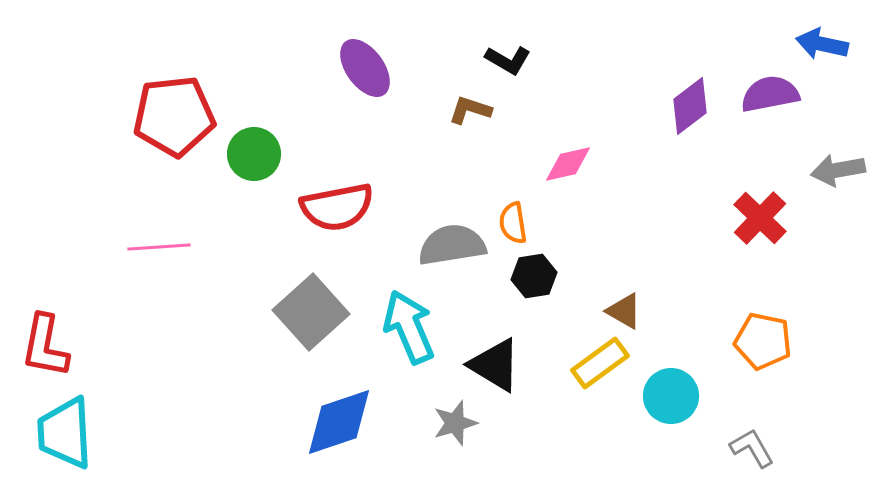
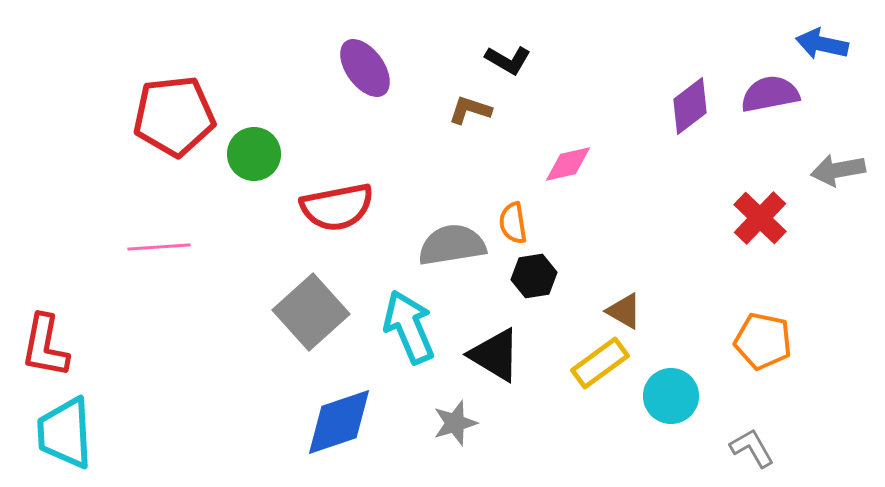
black triangle: moved 10 px up
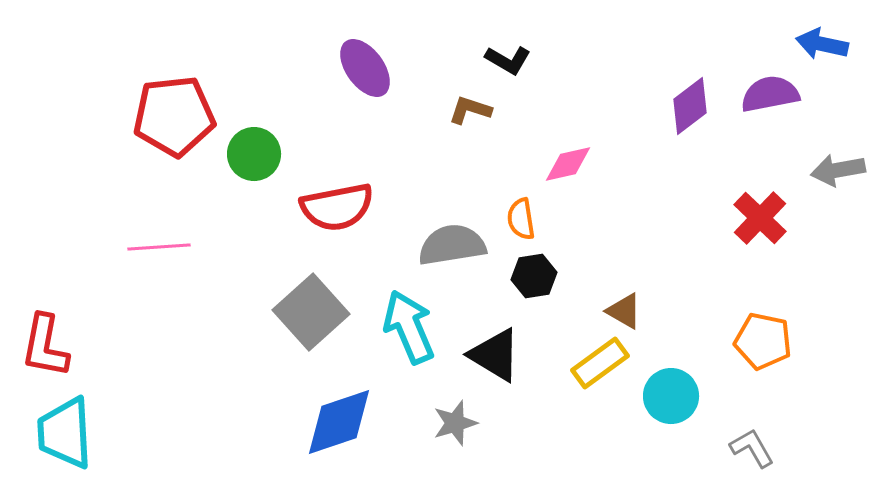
orange semicircle: moved 8 px right, 4 px up
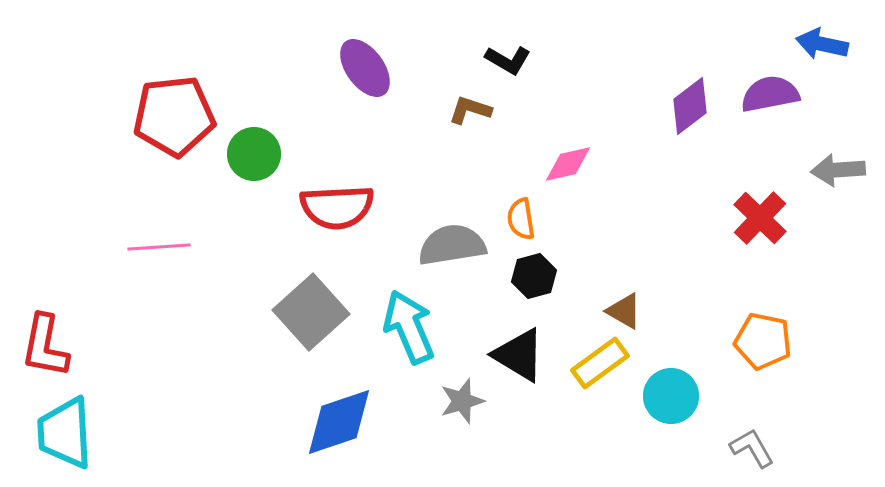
gray arrow: rotated 6 degrees clockwise
red semicircle: rotated 8 degrees clockwise
black hexagon: rotated 6 degrees counterclockwise
black triangle: moved 24 px right
gray star: moved 7 px right, 22 px up
